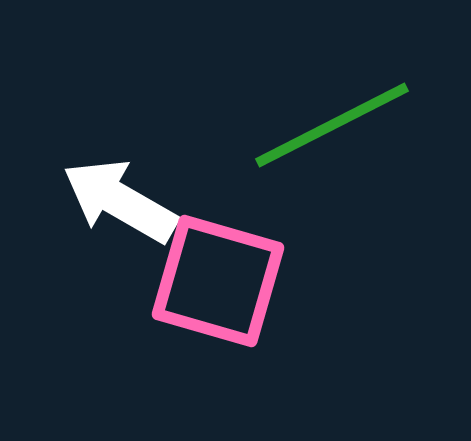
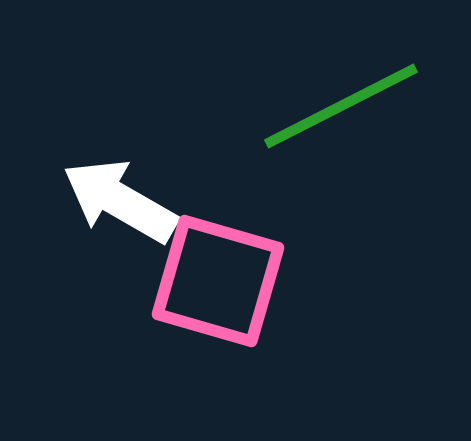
green line: moved 9 px right, 19 px up
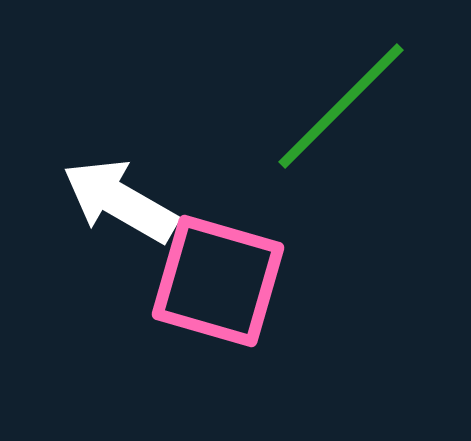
green line: rotated 18 degrees counterclockwise
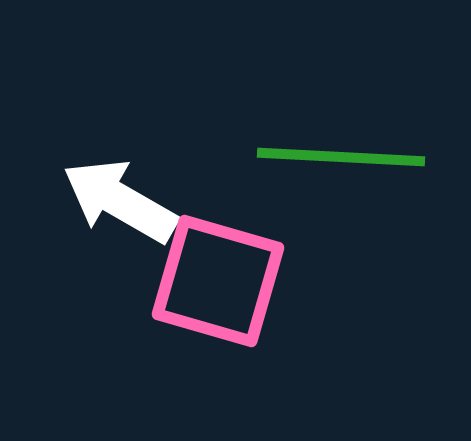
green line: moved 51 px down; rotated 48 degrees clockwise
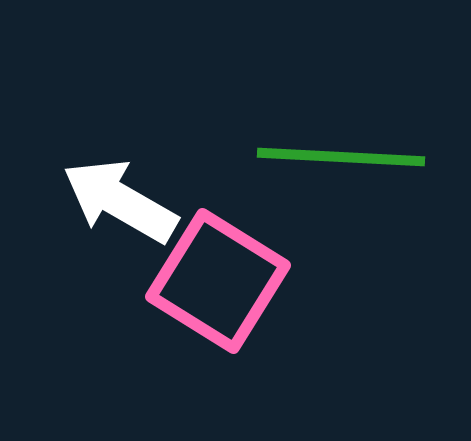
pink square: rotated 16 degrees clockwise
